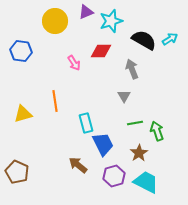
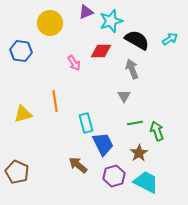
yellow circle: moved 5 px left, 2 px down
black semicircle: moved 7 px left
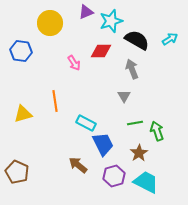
cyan rectangle: rotated 48 degrees counterclockwise
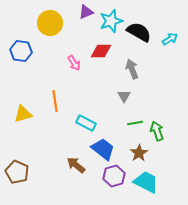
black semicircle: moved 2 px right, 8 px up
blue trapezoid: moved 5 px down; rotated 25 degrees counterclockwise
brown arrow: moved 2 px left
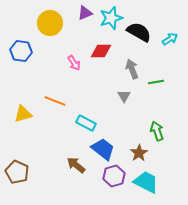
purple triangle: moved 1 px left, 1 px down
cyan star: moved 3 px up
orange line: rotated 60 degrees counterclockwise
green line: moved 21 px right, 41 px up
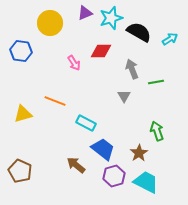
brown pentagon: moved 3 px right, 1 px up
